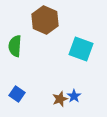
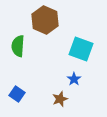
green semicircle: moved 3 px right
blue star: moved 17 px up
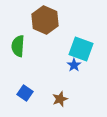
blue star: moved 14 px up
blue square: moved 8 px right, 1 px up
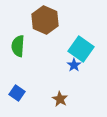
cyan square: rotated 15 degrees clockwise
blue square: moved 8 px left
brown star: rotated 21 degrees counterclockwise
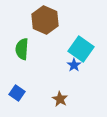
green semicircle: moved 4 px right, 3 px down
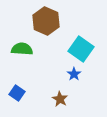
brown hexagon: moved 1 px right, 1 px down
green semicircle: rotated 90 degrees clockwise
blue star: moved 9 px down
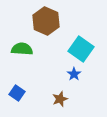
brown star: rotated 21 degrees clockwise
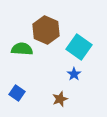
brown hexagon: moved 9 px down
cyan square: moved 2 px left, 2 px up
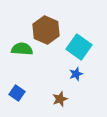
blue star: moved 2 px right; rotated 16 degrees clockwise
